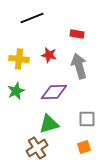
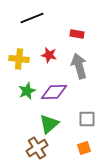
green star: moved 11 px right
green triangle: rotated 25 degrees counterclockwise
orange square: moved 1 px down
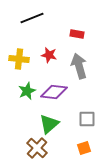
purple diamond: rotated 8 degrees clockwise
brown cross: rotated 15 degrees counterclockwise
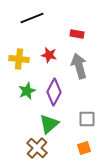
purple diamond: rotated 68 degrees counterclockwise
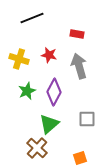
yellow cross: rotated 12 degrees clockwise
orange square: moved 4 px left, 10 px down
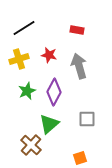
black line: moved 8 px left, 10 px down; rotated 10 degrees counterclockwise
red rectangle: moved 4 px up
yellow cross: rotated 36 degrees counterclockwise
brown cross: moved 6 px left, 3 px up
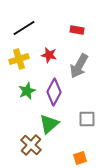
gray arrow: rotated 135 degrees counterclockwise
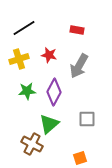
green star: rotated 18 degrees clockwise
brown cross: moved 1 px right, 1 px up; rotated 15 degrees counterclockwise
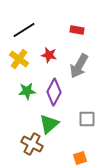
black line: moved 2 px down
yellow cross: rotated 36 degrees counterclockwise
